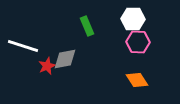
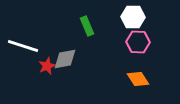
white hexagon: moved 2 px up
orange diamond: moved 1 px right, 1 px up
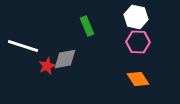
white hexagon: moved 3 px right; rotated 10 degrees clockwise
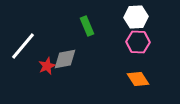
white hexagon: rotated 15 degrees counterclockwise
white line: rotated 68 degrees counterclockwise
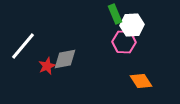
white hexagon: moved 4 px left, 8 px down
green rectangle: moved 28 px right, 12 px up
pink hexagon: moved 14 px left
orange diamond: moved 3 px right, 2 px down
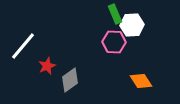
pink hexagon: moved 10 px left
gray diamond: moved 5 px right, 21 px down; rotated 25 degrees counterclockwise
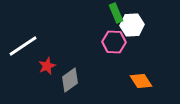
green rectangle: moved 1 px right, 1 px up
white line: rotated 16 degrees clockwise
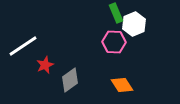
white hexagon: moved 2 px right, 1 px up; rotated 20 degrees counterclockwise
red star: moved 2 px left, 1 px up
orange diamond: moved 19 px left, 4 px down
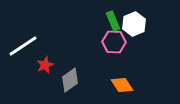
green rectangle: moved 3 px left, 8 px down
